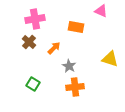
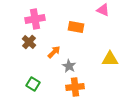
pink triangle: moved 2 px right, 1 px up
orange arrow: moved 4 px down
yellow triangle: rotated 18 degrees counterclockwise
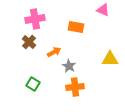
orange arrow: rotated 16 degrees clockwise
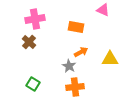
orange arrow: moved 27 px right
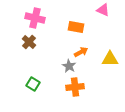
pink cross: moved 1 px up; rotated 24 degrees clockwise
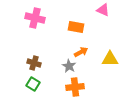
brown cross: moved 5 px right, 21 px down; rotated 24 degrees counterclockwise
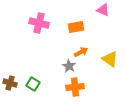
pink cross: moved 4 px right, 5 px down
orange rectangle: rotated 21 degrees counterclockwise
yellow triangle: rotated 36 degrees clockwise
brown cross: moved 24 px left, 20 px down
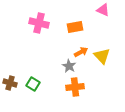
orange rectangle: moved 1 px left
yellow triangle: moved 8 px left, 3 px up; rotated 12 degrees clockwise
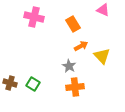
pink cross: moved 5 px left, 6 px up
orange rectangle: moved 2 px left, 3 px up; rotated 70 degrees clockwise
orange arrow: moved 6 px up
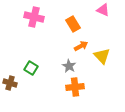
green square: moved 2 px left, 16 px up
